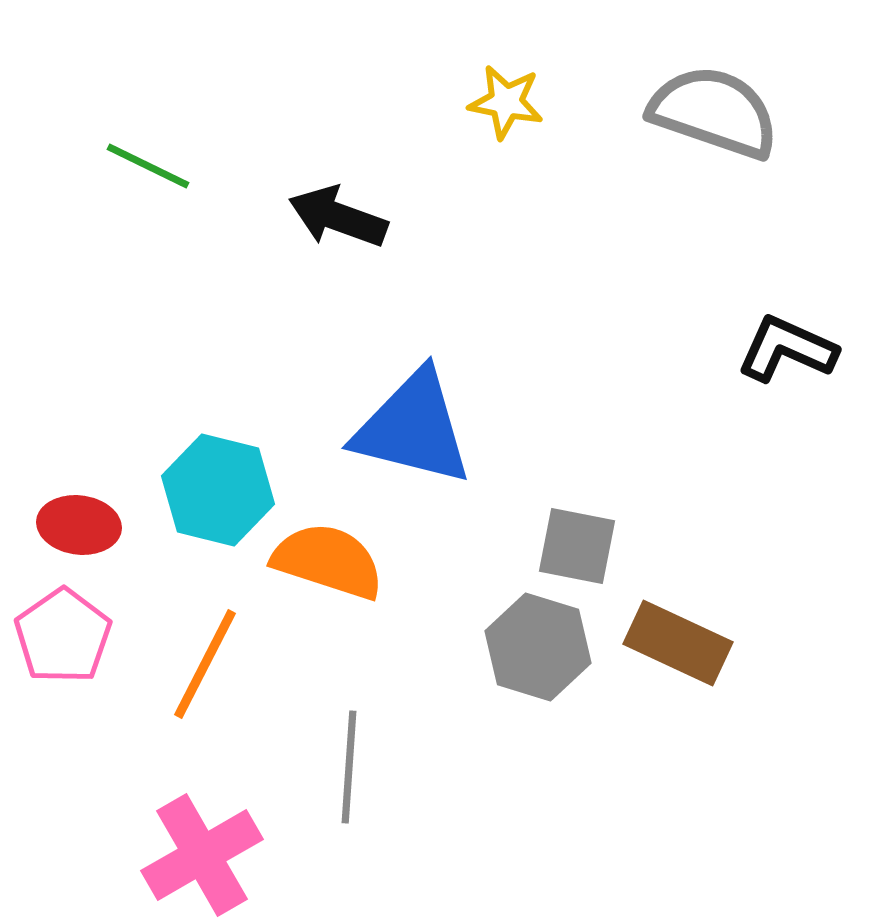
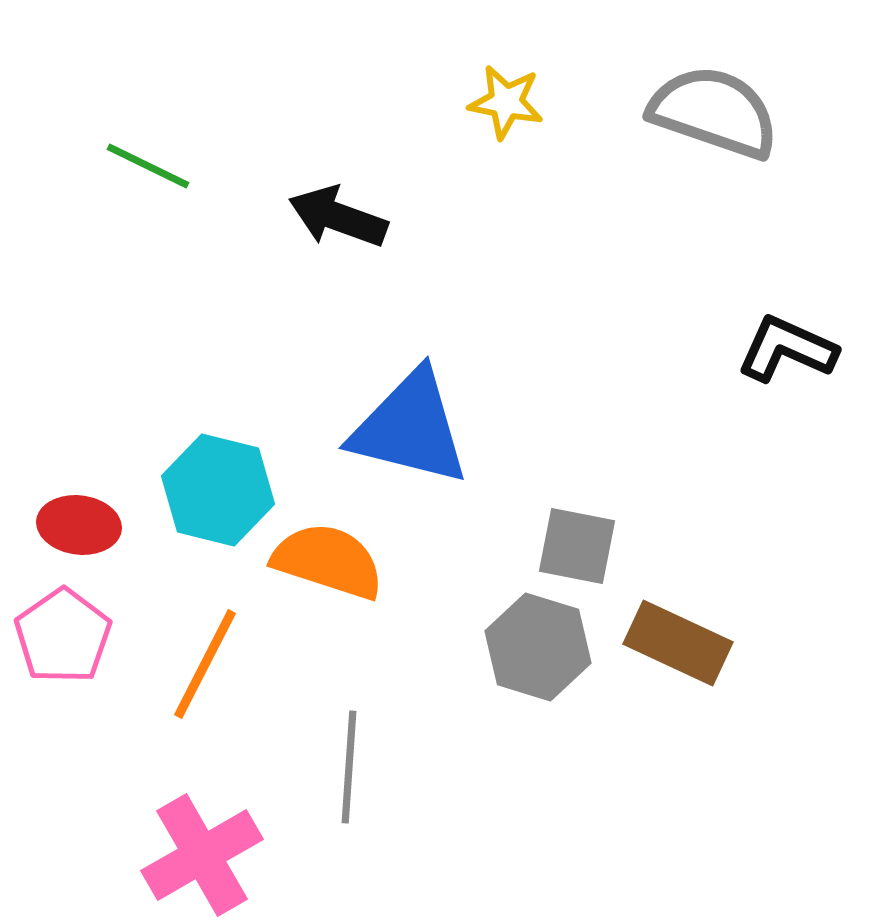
blue triangle: moved 3 px left
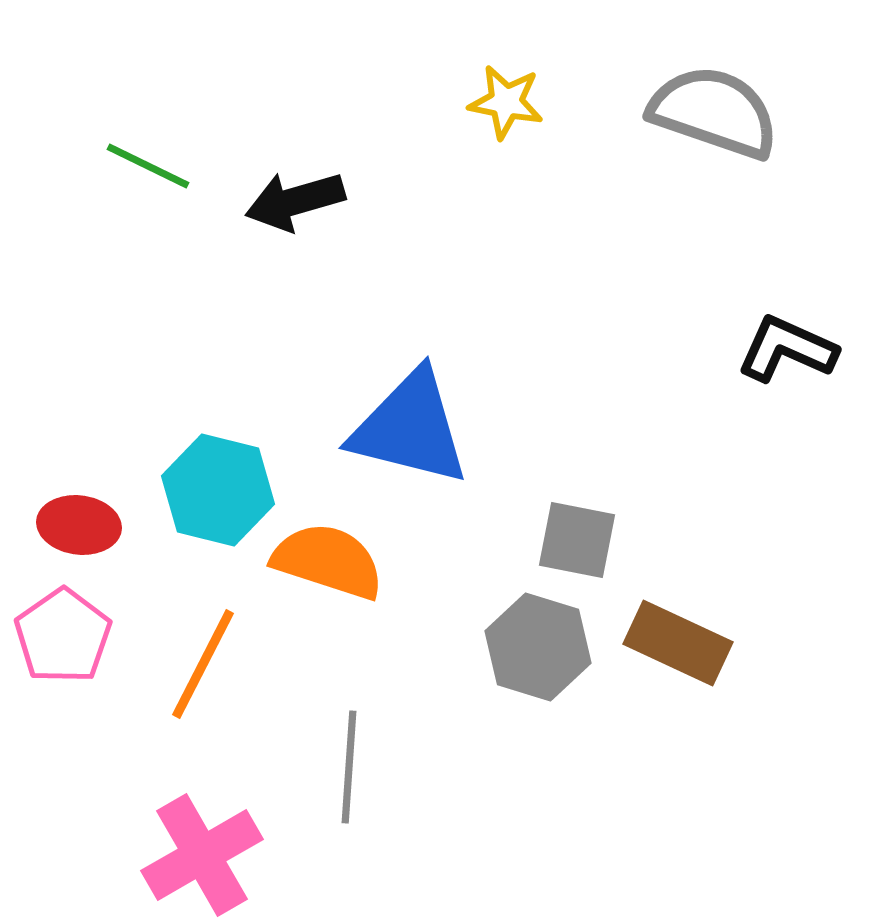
black arrow: moved 43 px left, 16 px up; rotated 36 degrees counterclockwise
gray square: moved 6 px up
orange line: moved 2 px left
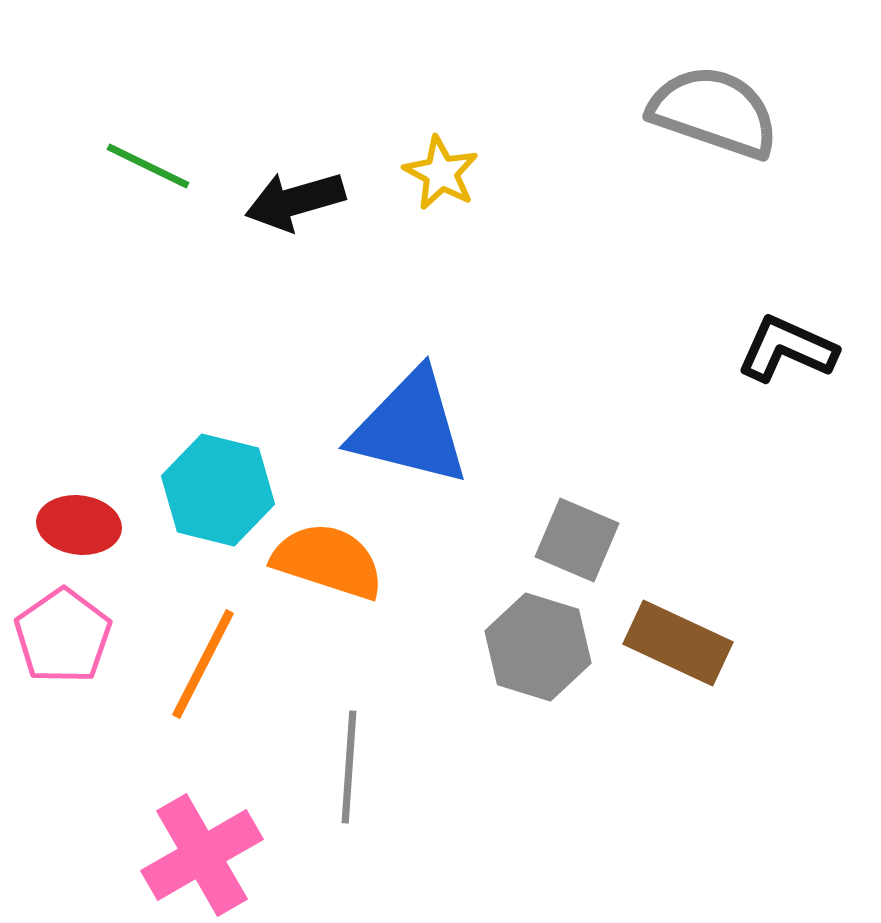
yellow star: moved 65 px left, 71 px down; rotated 18 degrees clockwise
gray square: rotated 12 degrees clockwise
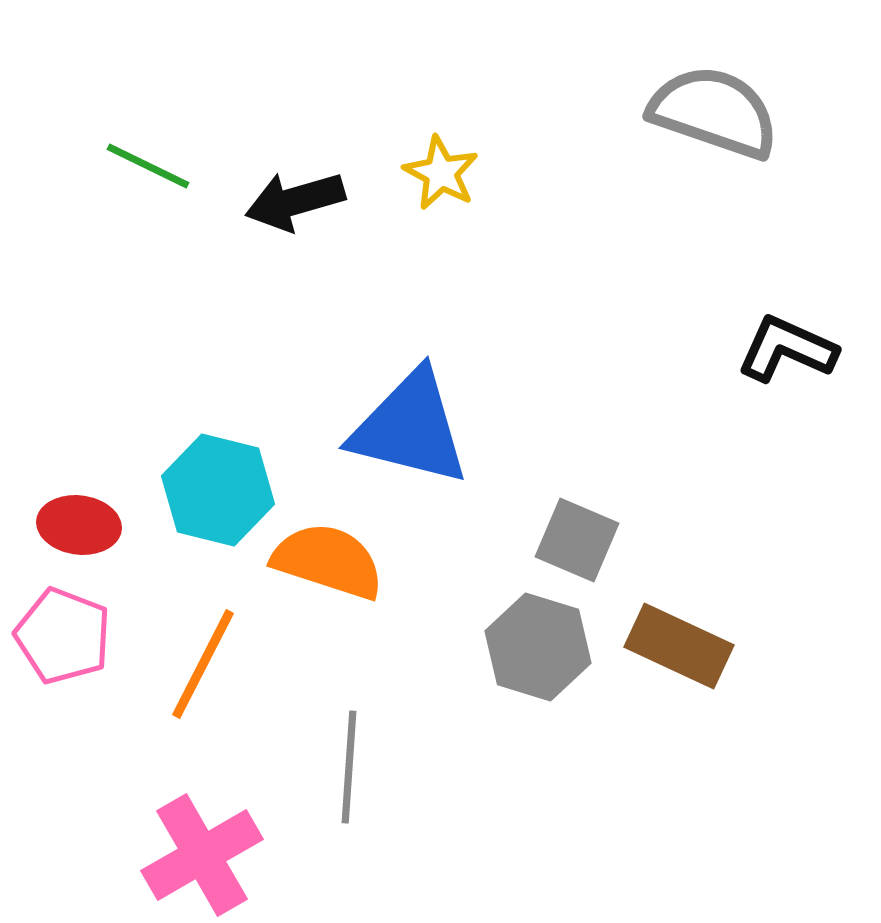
pink pentagon: rotated 16 degrees counterclockwise
brown rectangle: moved 1 px right, 3 px down
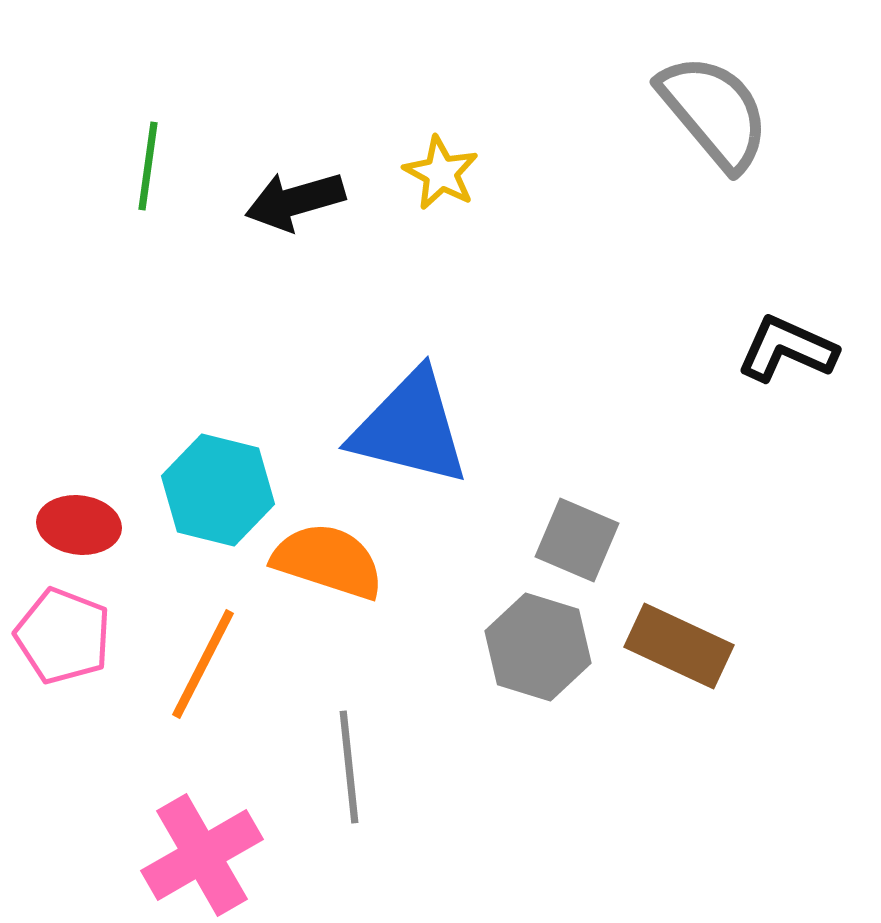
gray semicircle: rotated 31 degrees clockwise
green line: rotated 72 degrees clockwise
gray line: rotated 10 degrees counterclockwise
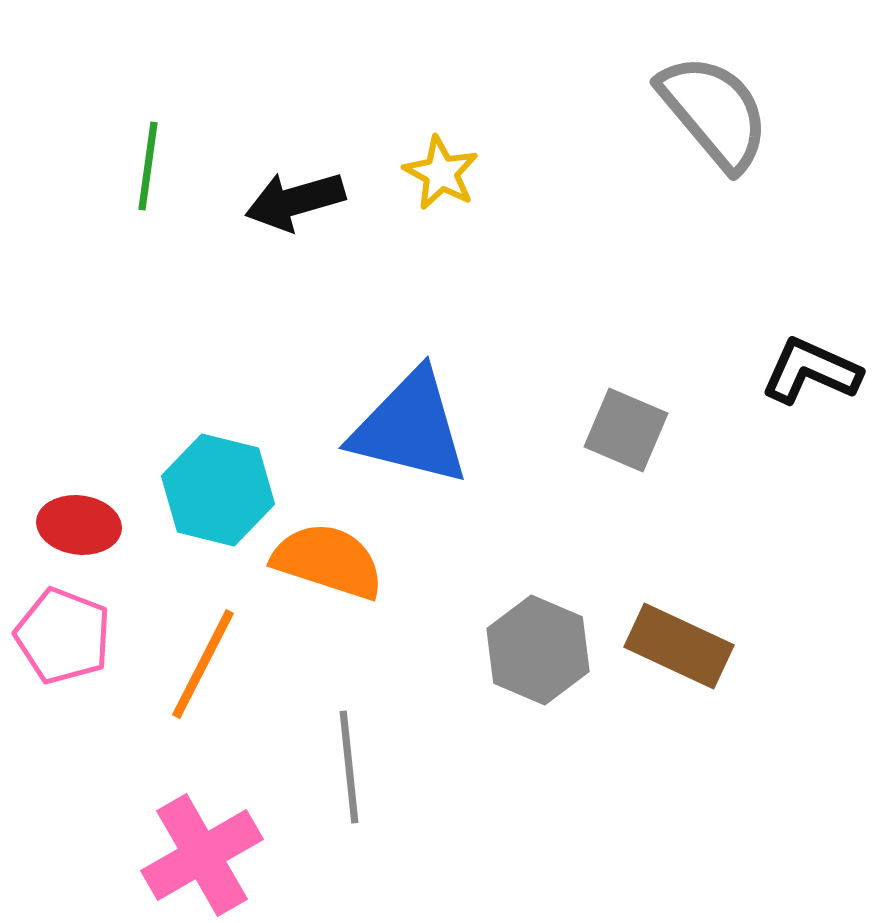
black L-shape: moved 24 px right, 22 px down
gray square: moved 49 px right, 110 px up
gray hexagon: moved 3 px down; rotated 6 degrees clockwise
